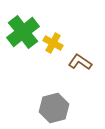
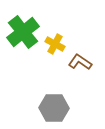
yellow cross: moved 2 px right, 1 px down
gray hexagon: rotated 16 degrees clockwise
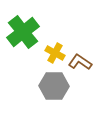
yellow cross: moved 9 px down
gray hexagon: moved 22 px up
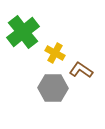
brown L-shape: moved 1 px right, 8 px down
gray hexagon: moved 1 px left, 2 px down
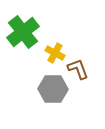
brown L-shape: moved 3 px left, 1 px up; rotated 35 degrees clockwise
gray hexagon: moved 1 px down
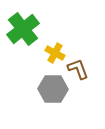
green cross: moved 3 px up
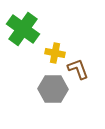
green cross: rotated 16 degrees counterclockwise
yellow cross: rotated 18 degrees counterclockwise
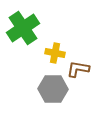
green cross: moved 1 px up; rotated 20 degrees clockwise
brown L-shape: rotated 60 degrees counterclockwise
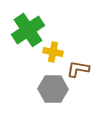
green cross: moved 5 px right, 2 px down
yellow cross: moved 2 px left, 1 px up
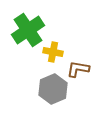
gray hexagon: rotated 24 degrees counterclockwise
